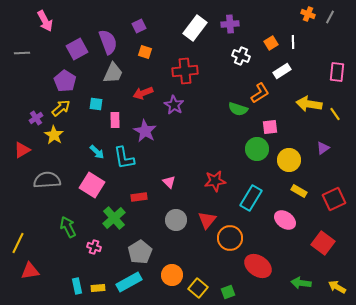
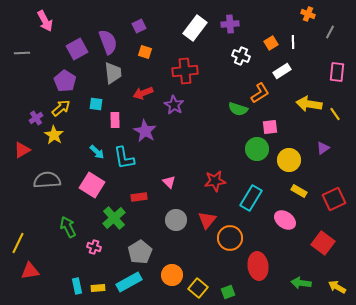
gray line at (330, 17): moved 15 px down
gray trapezoid at (113, 73): rotated 30 degrees counterclockwise
red ellipse at (258, 266): rotated 48 degrees clockwise
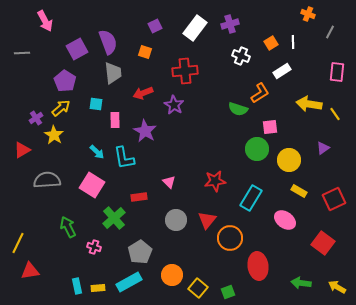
purple cross at (230, 24): rotated 12 degrees counterclockwise
purple square at (139, 26): moved 16 px right
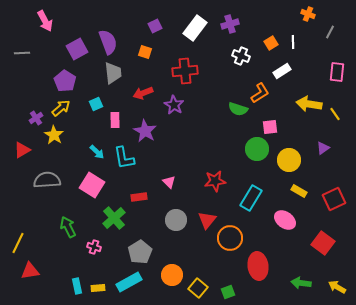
cyan square at (96, 104): rotated 32 degrees counterclockwise
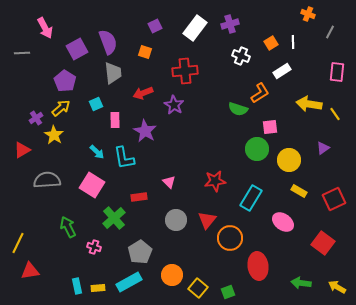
pink arrow at (45, 21): moved 7 px down
pink ellipse at (285, 220): moved 2 px left, 2 px down
